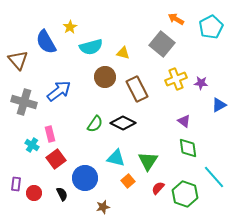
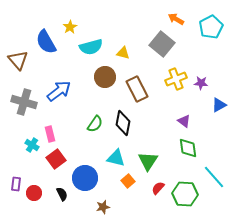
black diamond: rotated 75 degrees clockwise
green hexagon: rotated 15 degrees counterclockwise
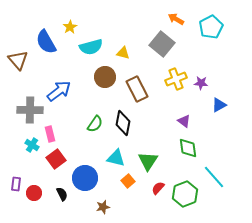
gray cross: moved 6 px right, 8 px down; rotated 15 degrees counterclockwise
green hexagon: rotated 25 degrees counterclockwise
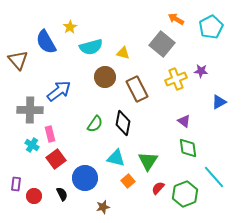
purple star: moved 12 px up
blue triangle: moved 3 px up
red circle: moved 3 px down
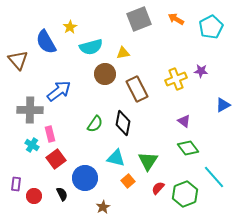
gray square: moved 23 px left, 25 px up; rotated 30 degrees clockwise
yellow triangle: rotated 24 degrees counterclockwise
brown circle: moved 3 px up
blue triangle: moved 4 px right, 3 px down
green diamond: rotated 30 degrees counterclockwise
brown star: rotated 16 degrees counterclockwise
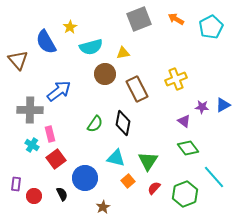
purple star: moved 1 px right, 36 px down
red semicircle: moved 4 px left
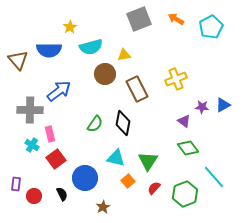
blue semicircle: moved 3 px right, 8 px down; rotated 60 degrees counterclockwise
yellow triangle: moved 1 px right, 2 px down
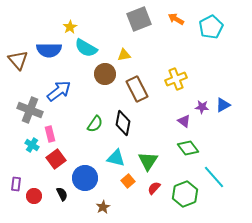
cyan semicircle: moved 5 px left, 1 px down; rotated 45 degrees clockwise
gray cross: rotated 20 degrees clockwise
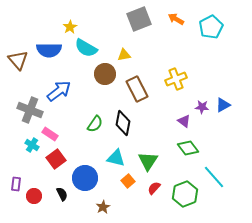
pink rectangle: rotated 42 degrees counterclockwise
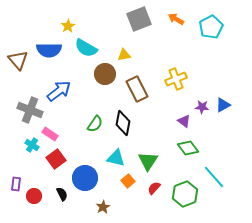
yellow star: moved 2 px left, 1 px up
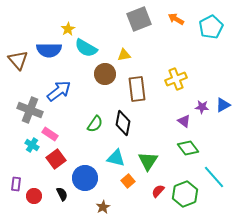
yellow star: moved 3 px down
brown rectangle: rotated 20 degrees clockwise
red semicircle: moved 4 px right, 3 px down
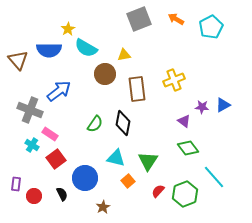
yellow cross: moved 2 px left, 1 px down
